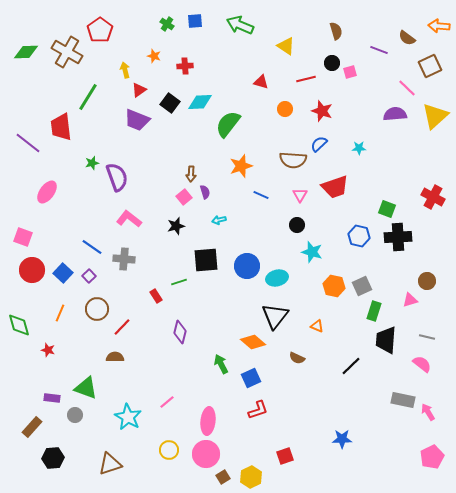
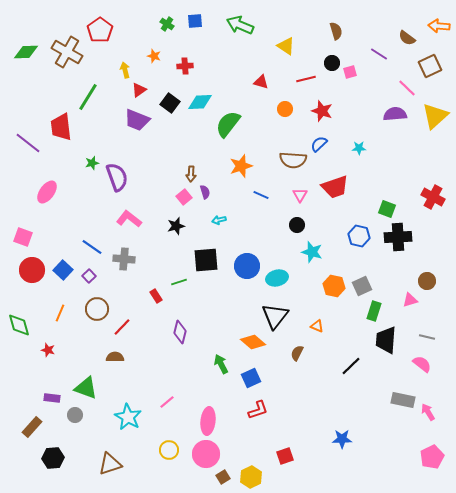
purple line at (379, 50): moved 4 px down; rotated 12 degrees clockwise
blue square at (63, 273): moved 3 px up
brown semicircle at (297, 358): moved 5 px up; rotated 91 degrees clockwise
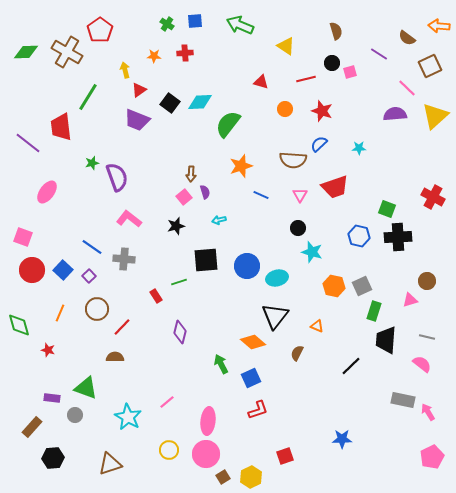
orange star at (154, 56): rotated 16 degrees counterclockwise
red cross at (185, 66): moved 13 px up
black circle at (297, 225): moved 1 px right, 3 px down
